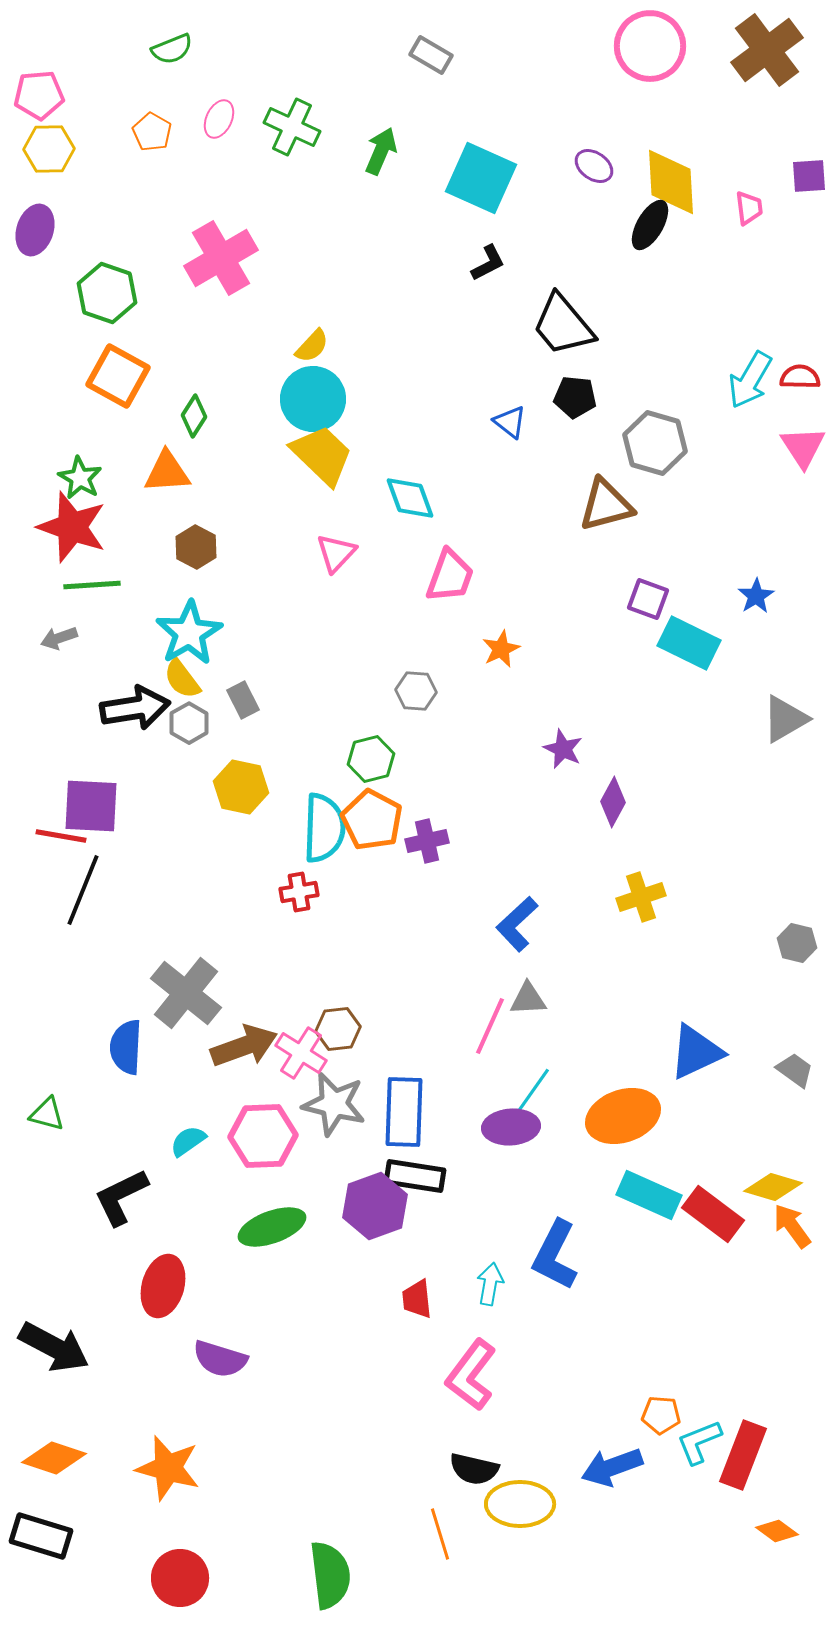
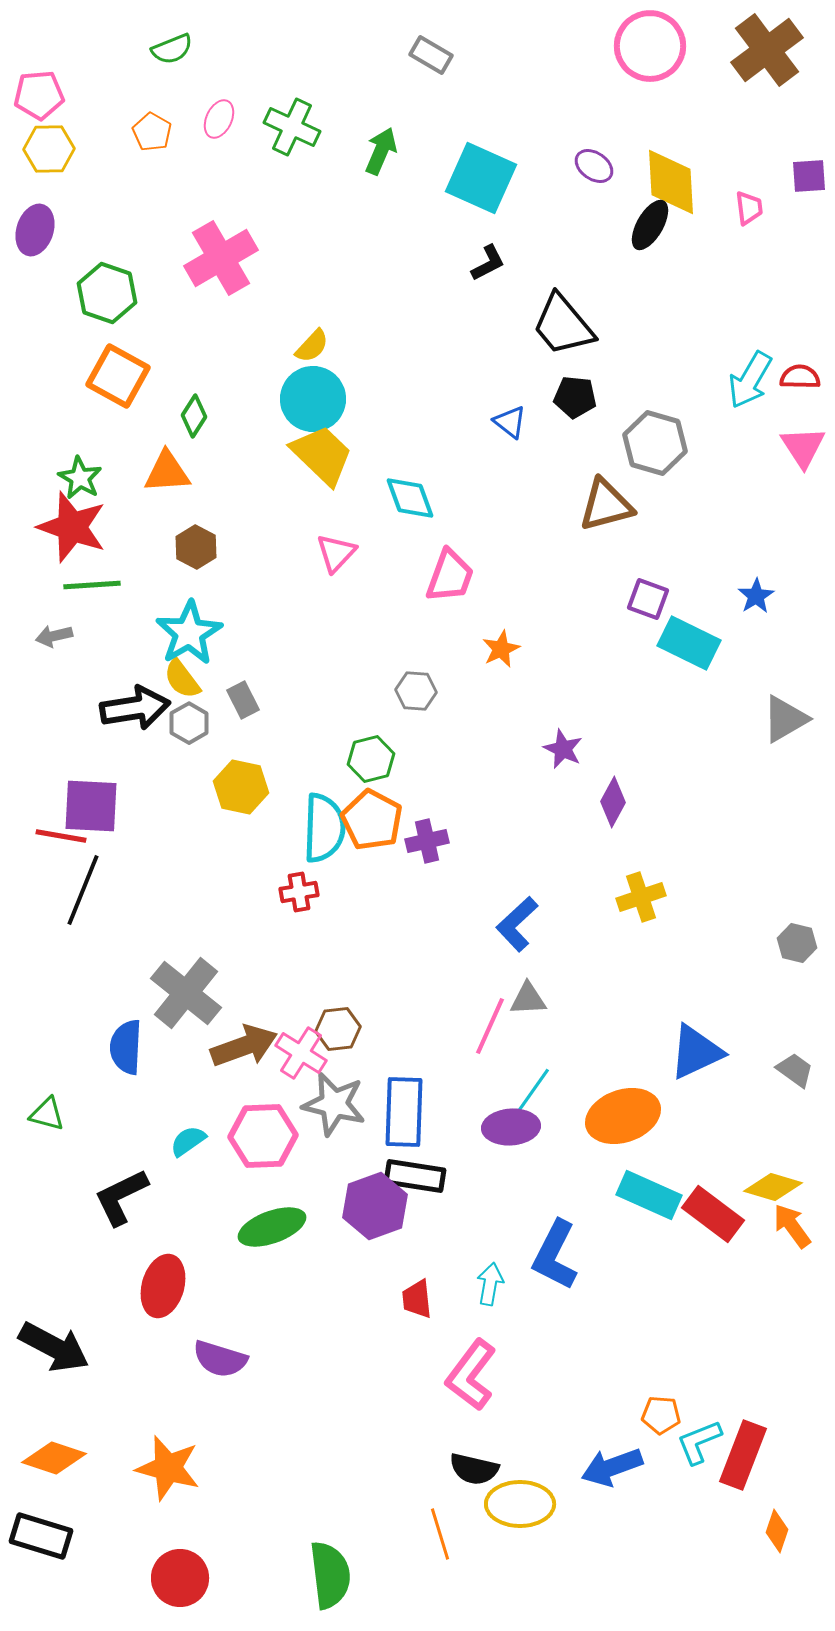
gray arrow at (59, 638): moved 5 px left, 2 px up; rotated 6 degrees clockwise
orange diamond at (777, 1531): rotated 72 degrees clockwise
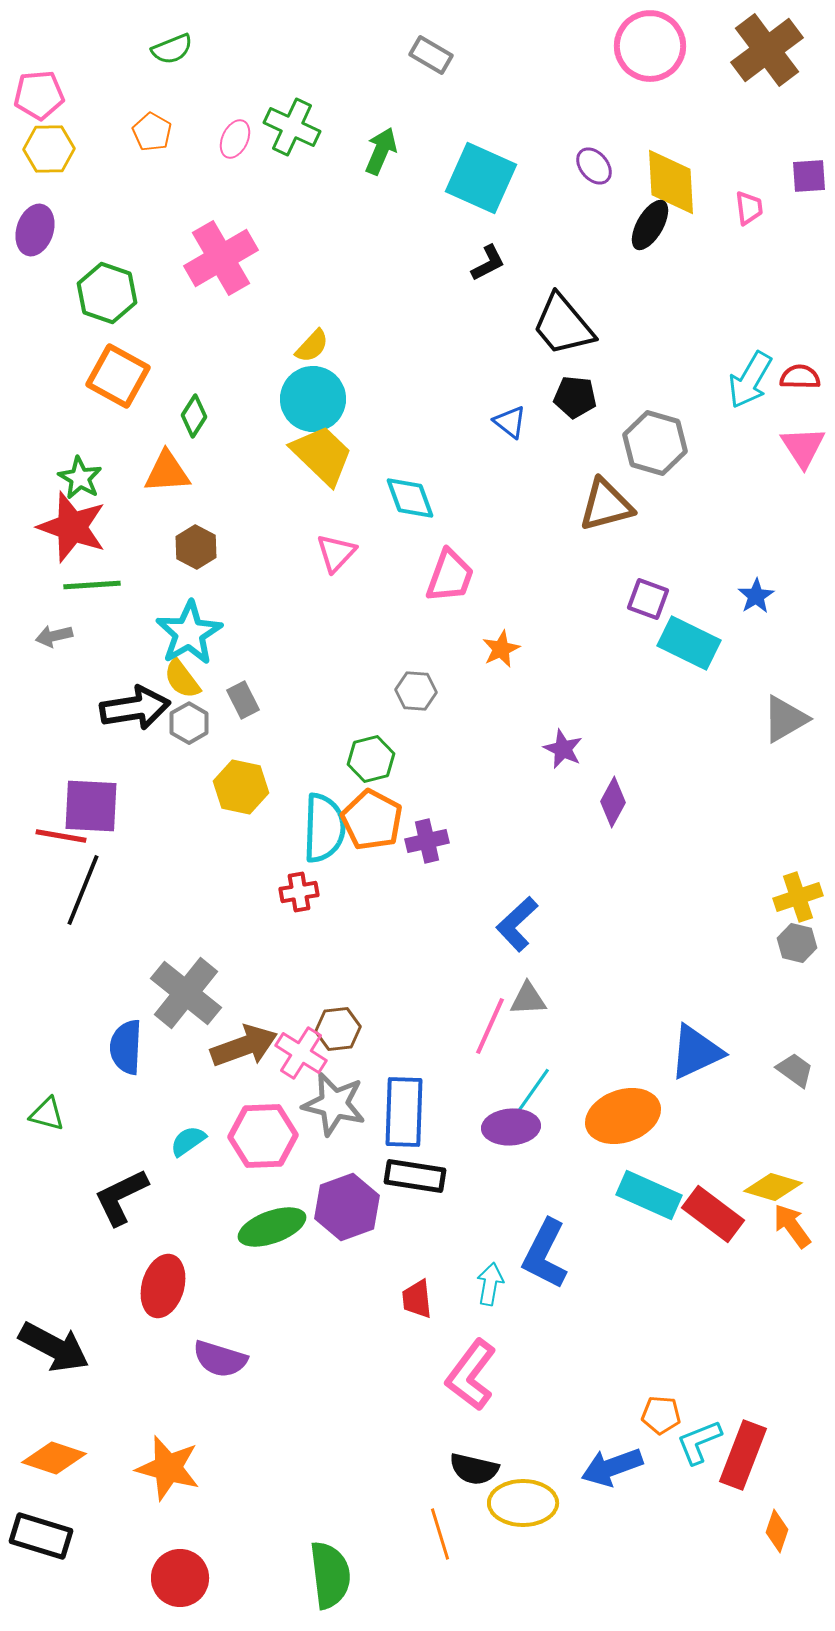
pink ellipse at (219, 119): moved 16 px right, 20 px down
purple ellipse at (594, 166): rotated 15 degrees clockwise
yellow cross at (641, 897): moved 157 px right
purple hexagon at (375, 1206): moved 28 px left, 1 px down
blue L-shape at (555, 1255): moved 10 px left, 1 px up
yellow ellipse at (520, 1504): moved 3 px right, 1 px up
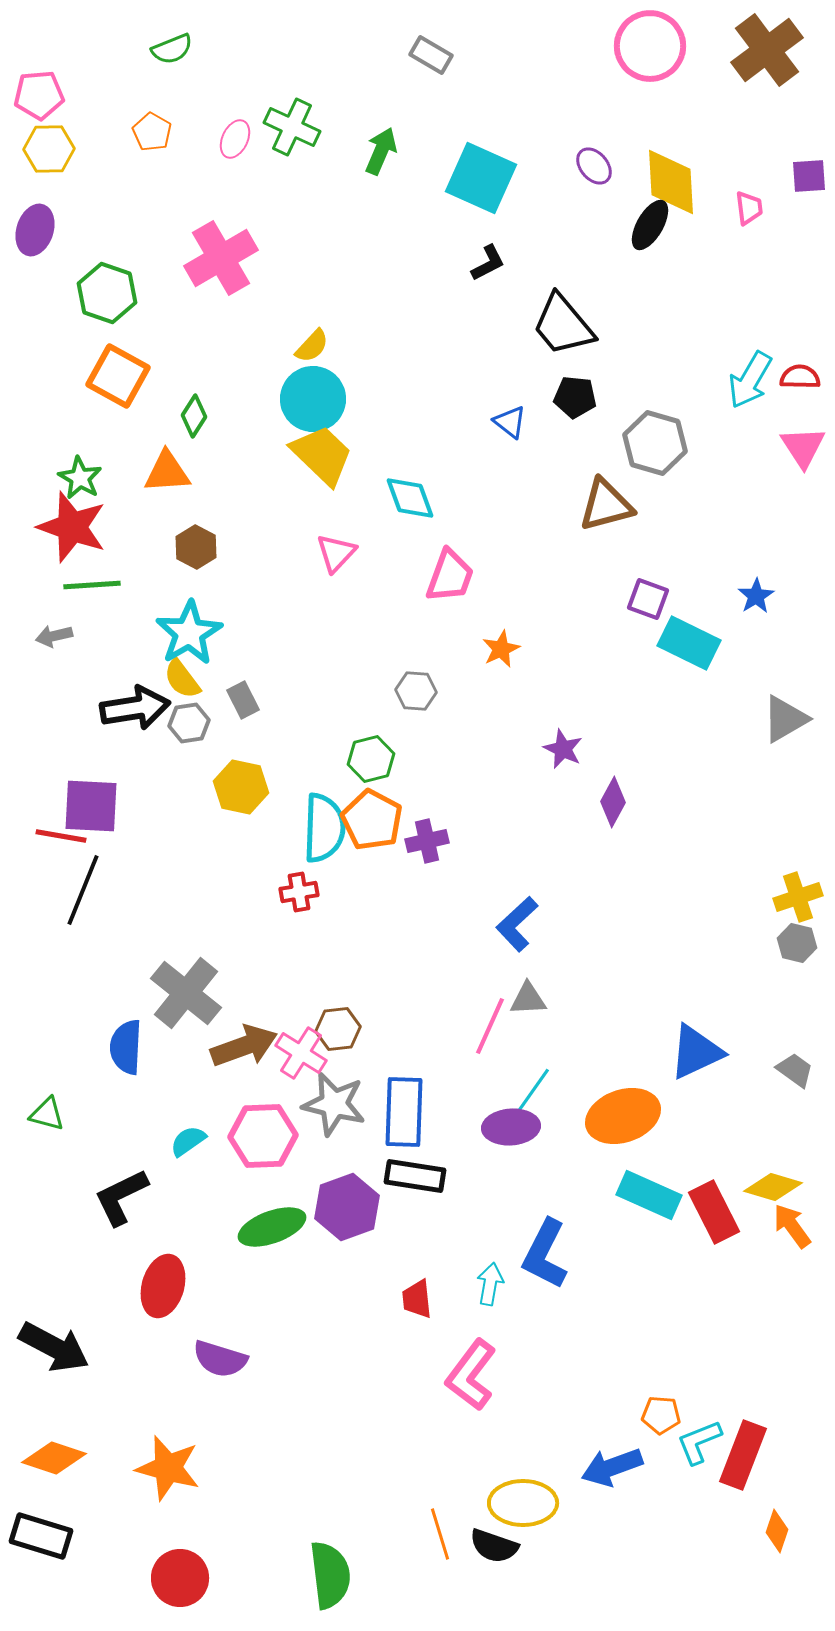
gray hexagon at (189, 723): rotated 21 degrees clockwise
red rectangle at (713, 1214): moved 1 px right, 2 px up; rotated 26 degrees clockwise
black semicircle at (474, 1469): moved 20 px right, 77 px down; rotated 6 degrees clockwise
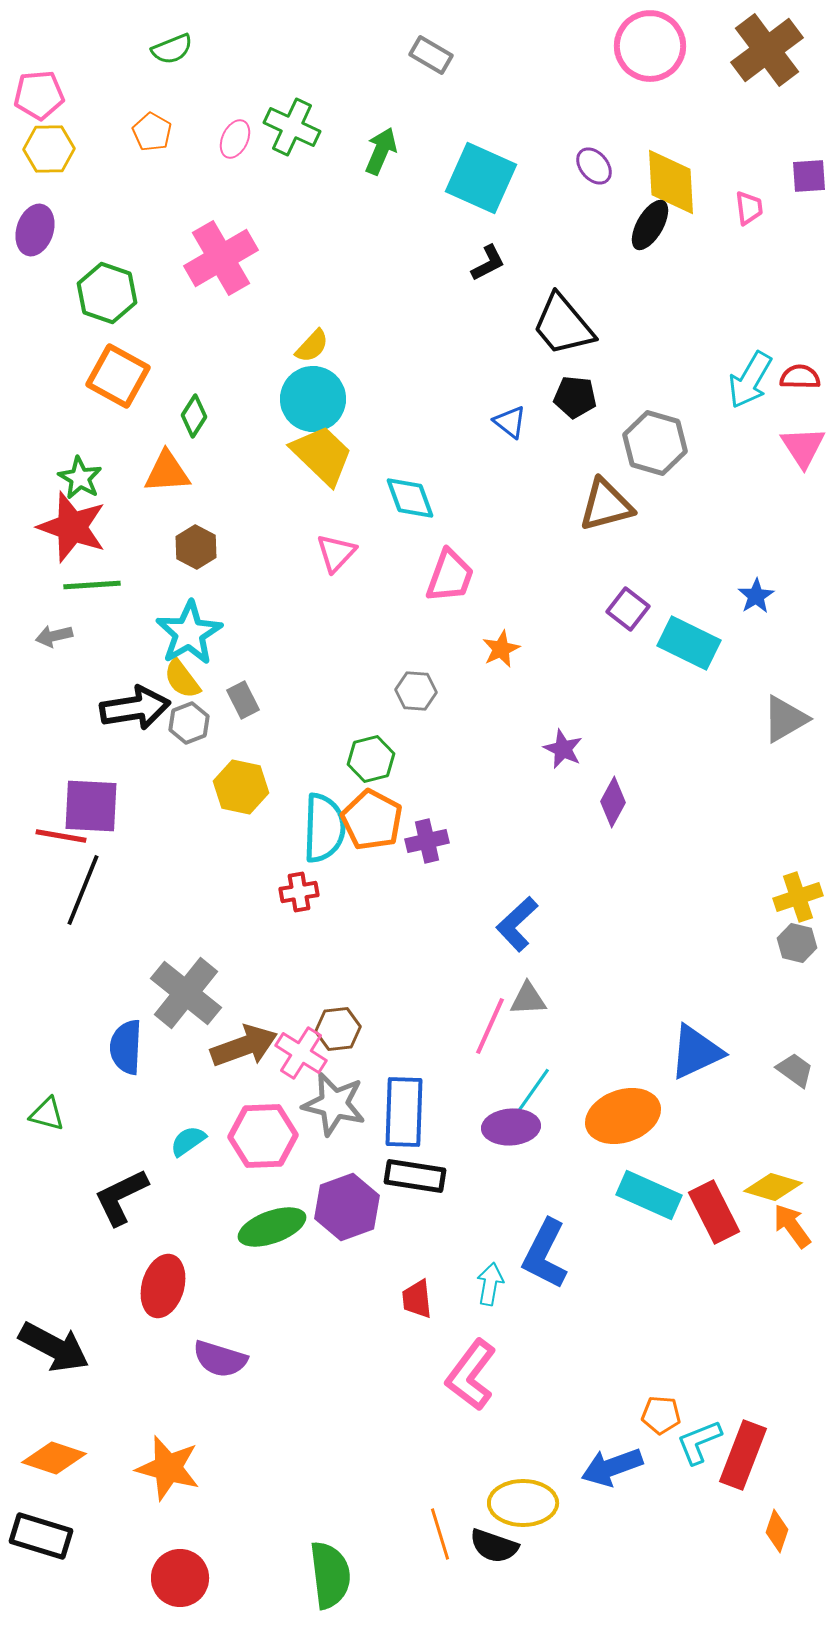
purple square at (648, 599): moved 20 px left, 10 px down; rotated 18 degrees clockwise
gray hexagon at (189, 723): rotated 12 degrees counterclockwise
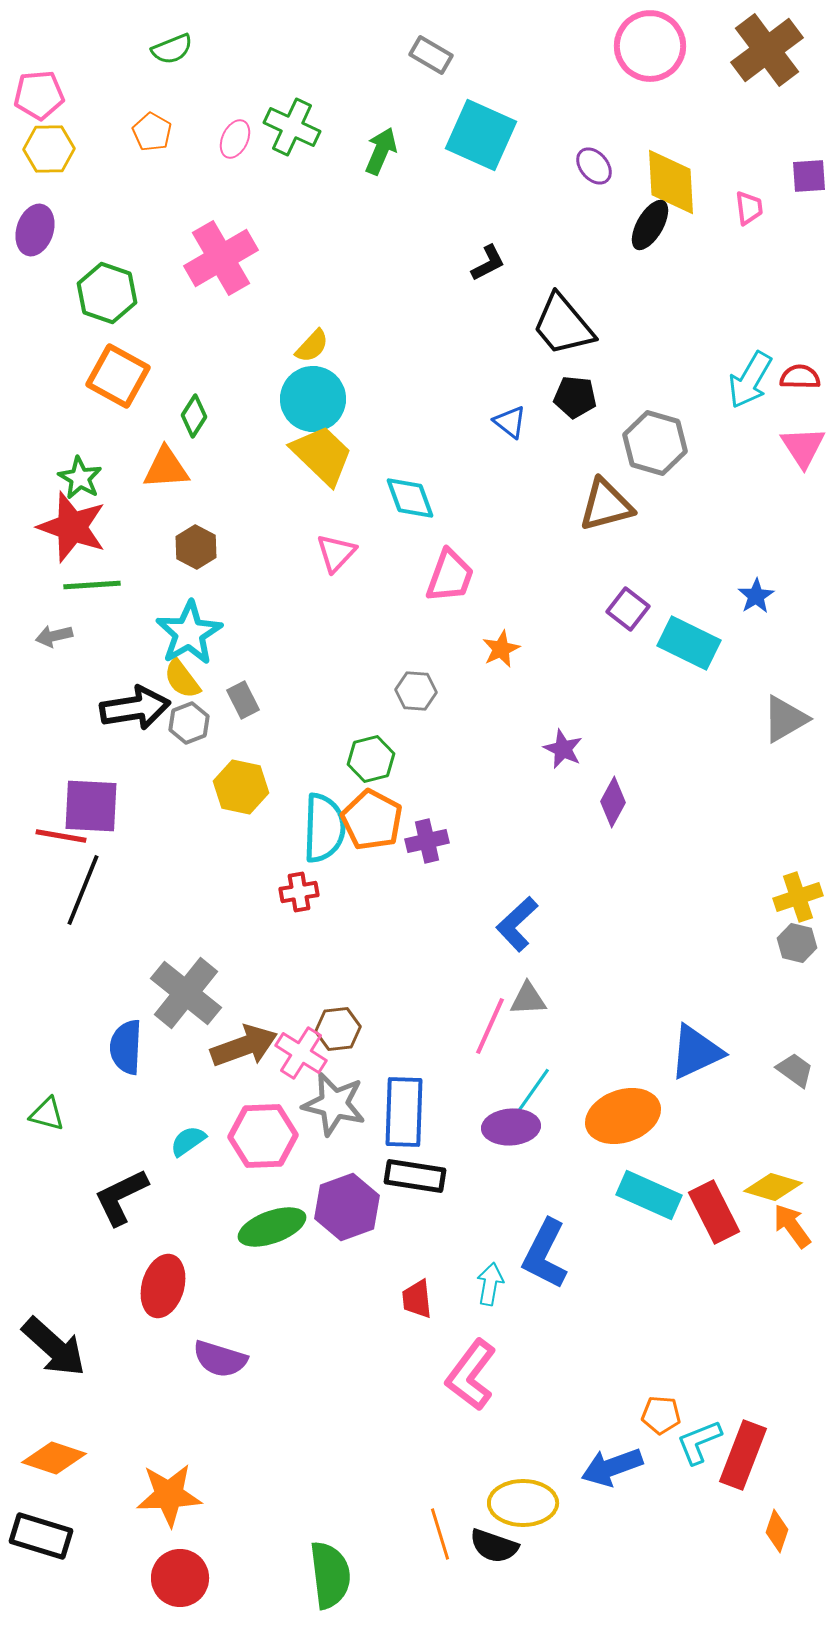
cyan square at (481, 178): moved 43 px up
orange triangle at (167, 472): moved 1 px left, 4 px up
black arrow at (54, 1347): rotated 14 degrees clockwise
orange star at (168, 1468): moved 1 px right, 27 px down; rotated 18 degrees counterclockwise
